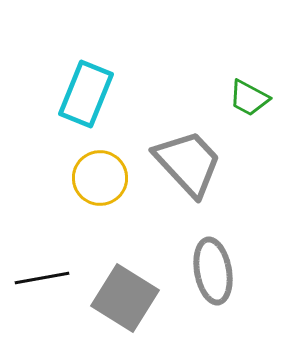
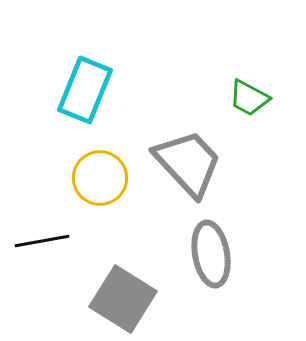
cyan rectangle: moved 1 px left, 4 px up
gray ellipse: moved 2 px left, 17 px up
black line: moved 37 px up
gray square: moved 2 px left, 1 px down
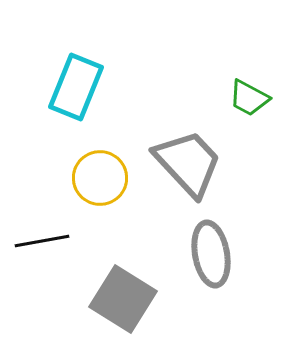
cyan rectangle: moved 9 px left, 3 px up
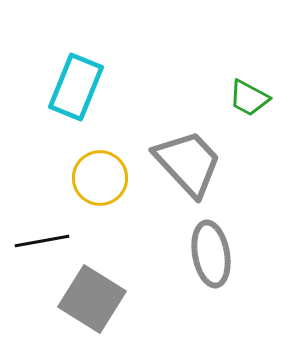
gray square: moved 31 px left
